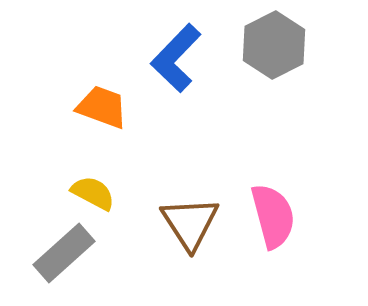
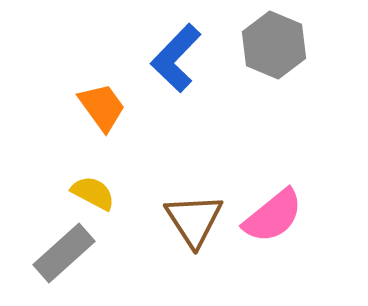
gray hexagon: rotated 10 degrees counterclockwise
orange trapezoid: rotated 34 degrees clockwise
pink semicircle: rotated 66 degrees clockwise
brown triangle: moved 4 px right, 3 px up
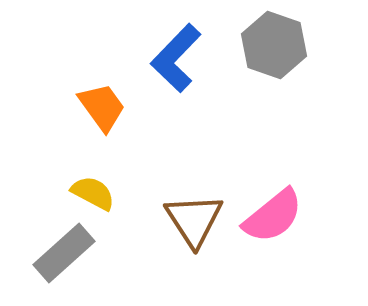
gray hexagon: rotated 4 degrees counterclockwise
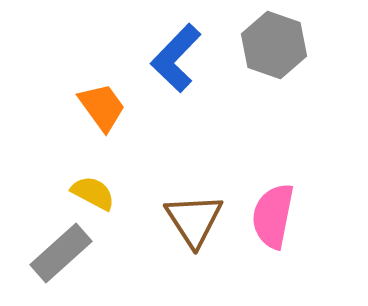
pink semicircle: rotated 140 degrees clockwise
gray rectangle: moved 3 px left
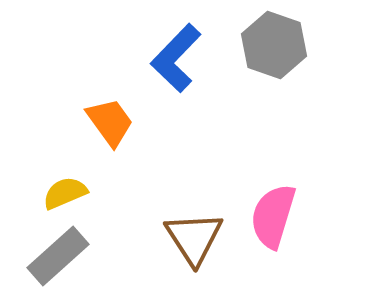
orange trapezoid: moved 8 px right, 15 px down
yellow semicircle: moved 28 px left; rotated 51 degrees counterclockwise
pink semicircle: rotated 6 degrees clockwise
brown triangle: moved 18 px down
gray rectangle: moved 3 px left, 3 px down
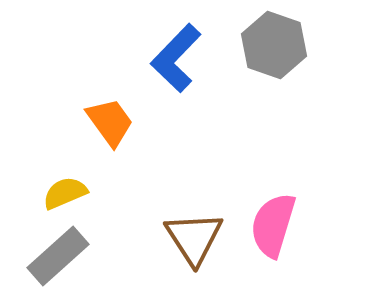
pink semicircle: moved 9 px down
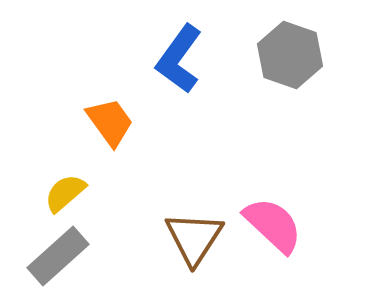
gray hexagon: moved 16 px right, 10 px down
blue L-shape: moved 3 px right, 1 px down; rotated 8 degrees counterclockwise
yellow semicircle: rotated 18 degrees counterclockwise
pink semicircle: rotated 116 degrees clockwise
brown triangle: rotated 6 degrees clockwise
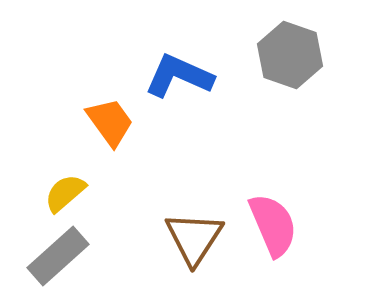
blue L-shape: moved 17 px down; rotated 78 degrees clockwise
pink semicircle: rotated 24 degrees clockwise
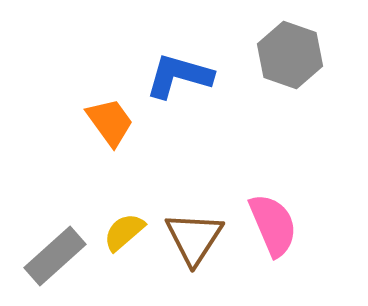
blue L-shape: rotated 8 degrees counterclockwise
yellow semicircle: moved 59 px right, 39 px down
gray rectangle: moved 3 px left
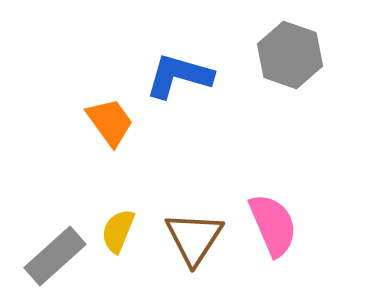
yellow semicircle: moved 6 px left, 1 px up; rotated 27 degrees counterclockwise
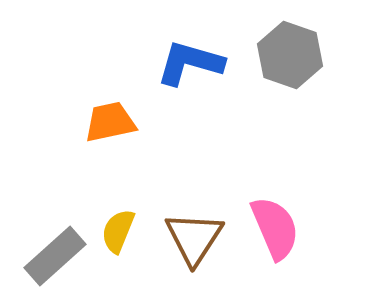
blue L-shape: moved 11 px right, 13 px up
orange trapezoid: rotated 66 degrees counterclockwise
pink semicircle: moved 2 px right, 3 px down
